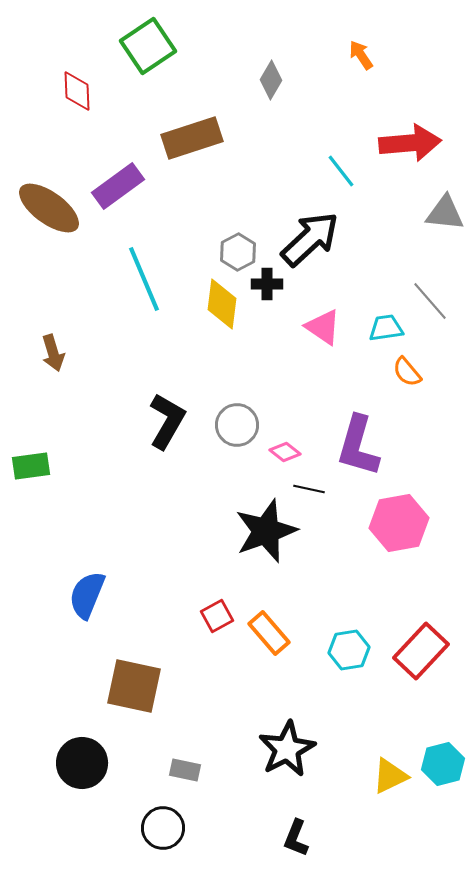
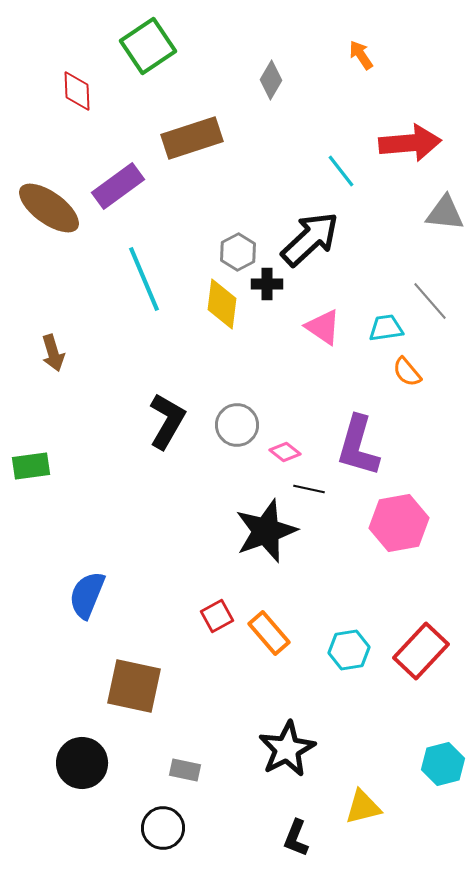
yellow triangle at (390, 776): moved 27 px left, 31 px down; rotated 12 degrees clockwise
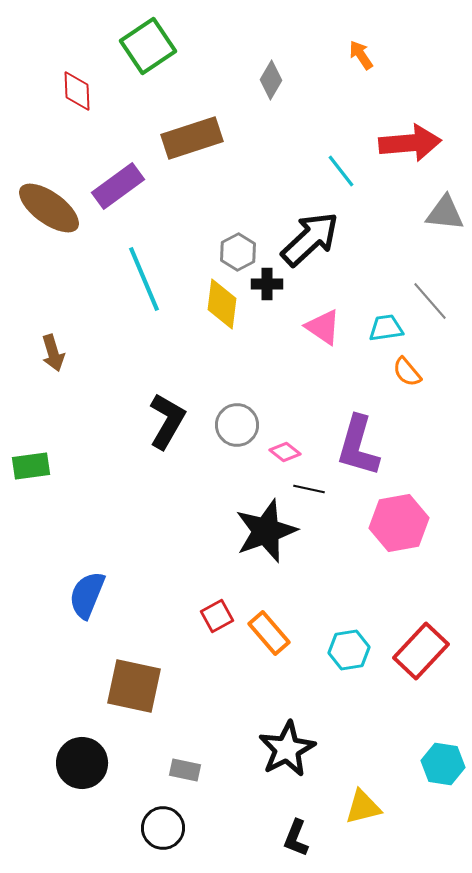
cyan hexagon at (443, 764): rotated 24 degrees clockwise
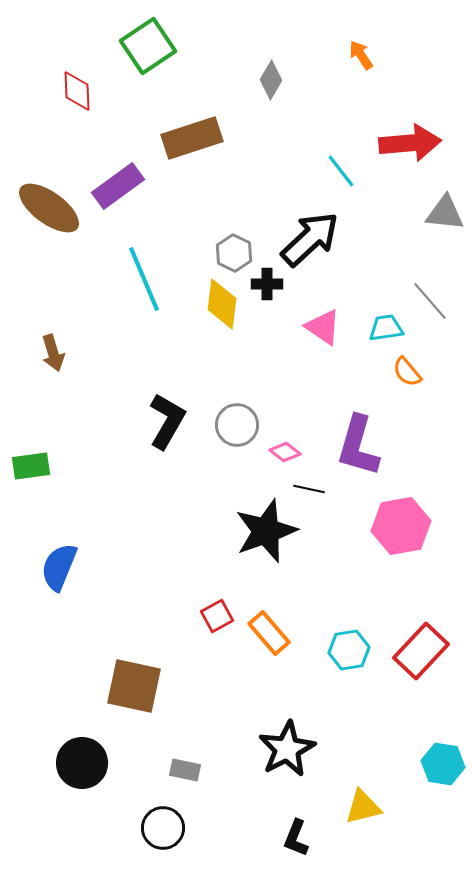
gray hexagon at (238, 252): moved 4 px left, 1 px down; rotated 6 degrees counterclockwise
pink hexagon at (399, 523): moved 2 px right, 3 px down
blue semicircle at (87, 595): moved 28 px left, 28 px up
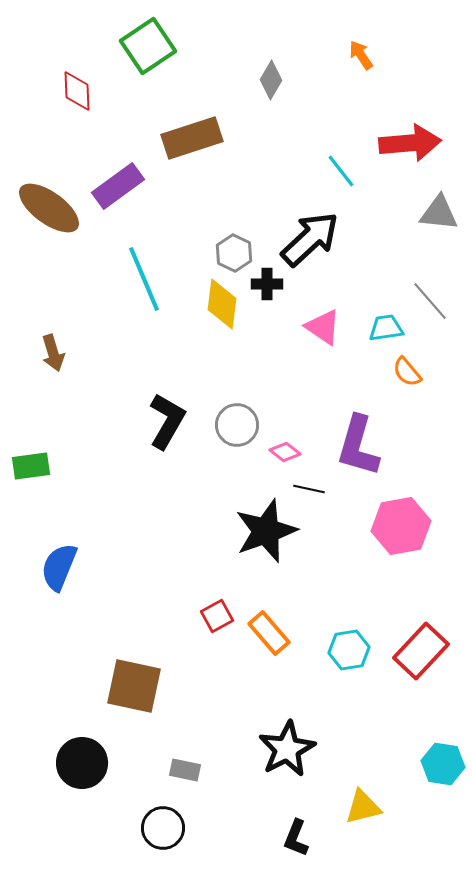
gray triangle at (445, 213): moved 6 px left
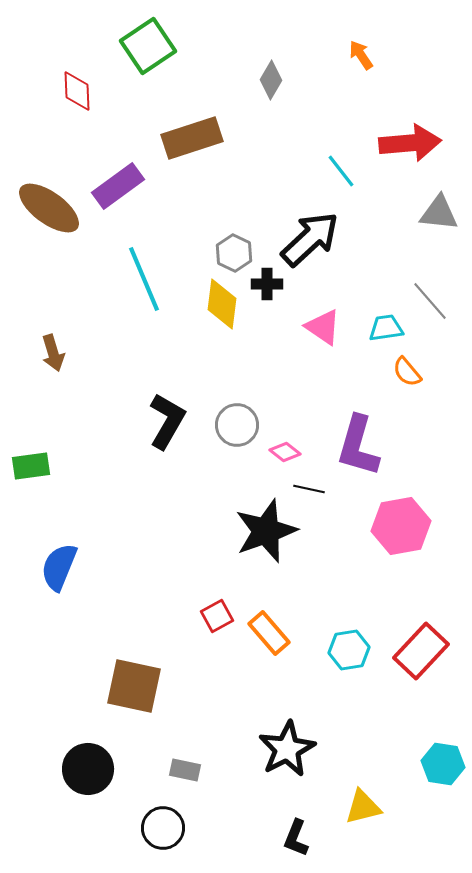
black circle at (82, 763): moved 6 px right, 6 px down
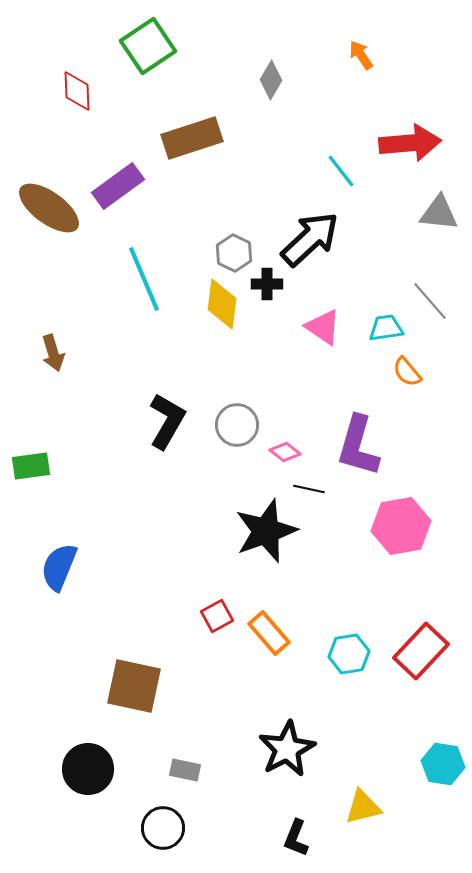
cyan hexagon at (349, 650): moved 4 px down
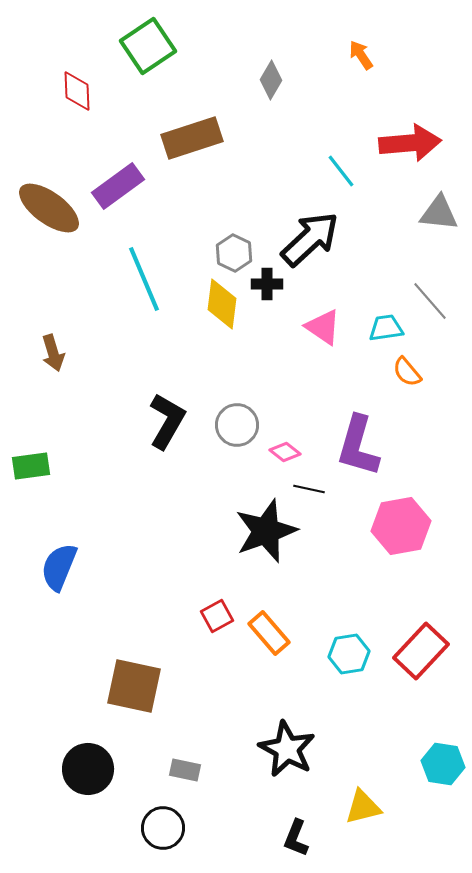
black star at (287, 749): rotated 16 degrees counterclockwise
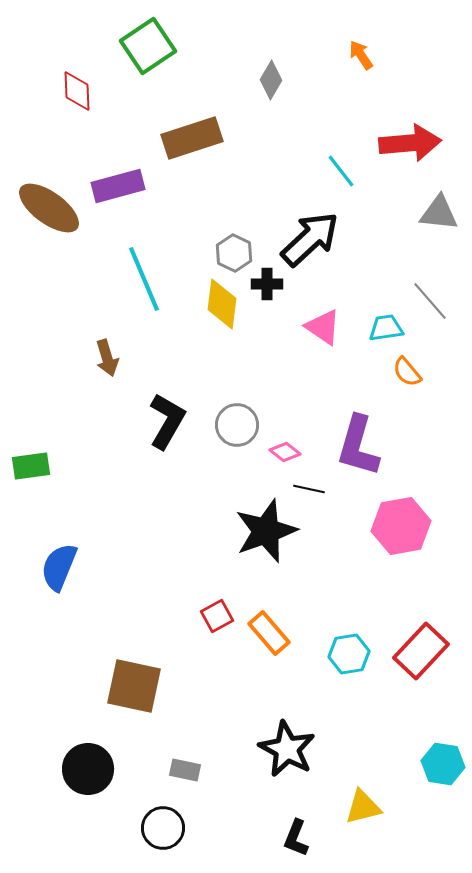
purple rectangle at (118, 186): rotated 21 degrees clockwise
brown arrow at (53, 353): moved 54 px right, 5 px down
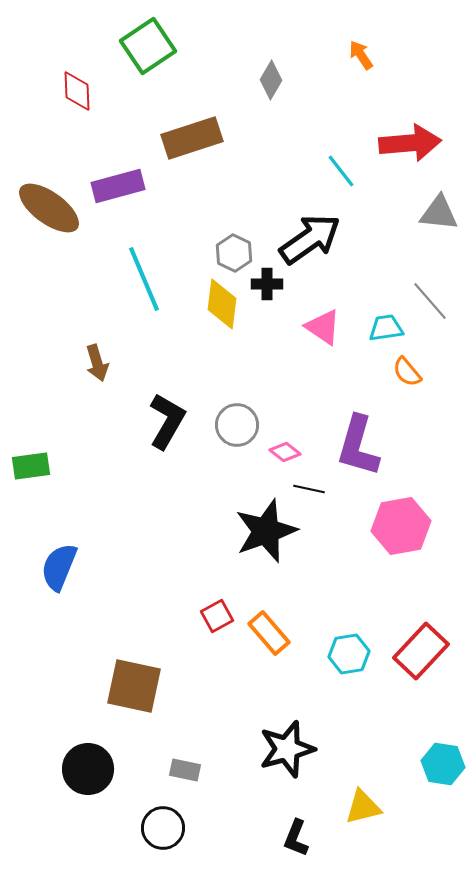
black arrow at (310, 239): rotated 8 degrees clockwise
brown arrow at (107, 358): moved 10 px left, 5 px down
black star at (287, 749): rotated 28 degrees clockwise
